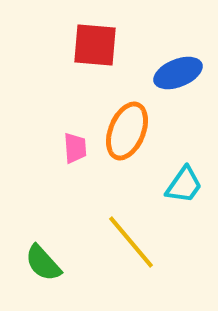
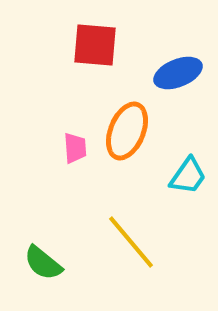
cyan trapezoid: moved 4 px right, 9 px up
green semicircle: rotated 9 degrees counterclockwise
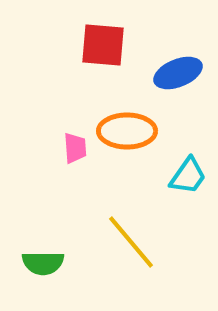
red square: moved 8 px right
orange ellipse: rotated 68 degrees clockwise
green semicircle: rotated 39 degrees counterclockwise
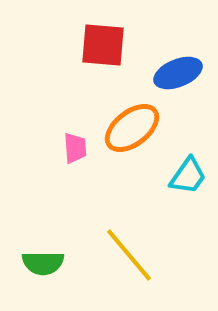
orange ellipse: moved 5 px right, 3 px up; rotated 38 degrees counterclockwise
yellow line: moved 2 px left, 13 px down
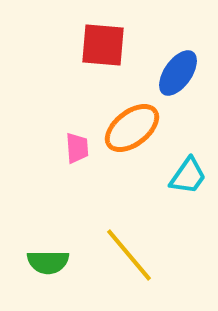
blue ellipse: rotated 33 degrees counterclockwise
pink trapezoid: moved 2 px right
green semicircle: moved 5 px right, 1 px up
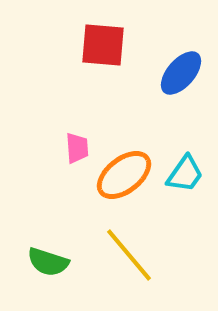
blue ellipse: moved 3 px right; rotated 6 degrees clockwise
orange ellipse: moved 8 px left, 47 px down
cyan trapezoid: moved 3 px left, 2 px up
green semicircle: rotated 18 degrees clockwise
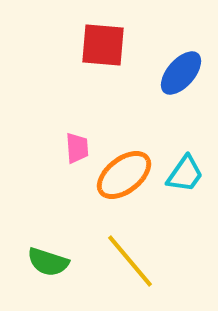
yellow line: moved 1 px right, 6 px down
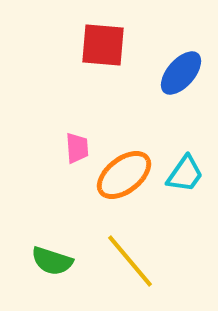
green semicircle: moved 4 px right, 1 px up
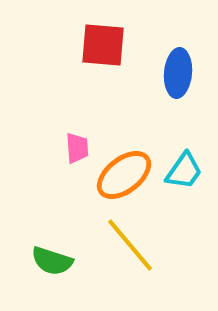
blue ellipse: moved 3 px left; rotated 36 degrees counterclockwise
cyan trapezoid: moved 1 px left, 3 px up
yellow line: moved 16 px up
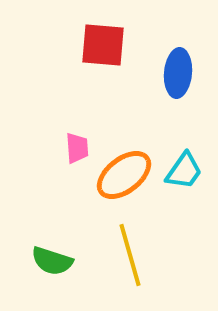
yellow line: moved 10 px down; rotated 24 degrees clockwise
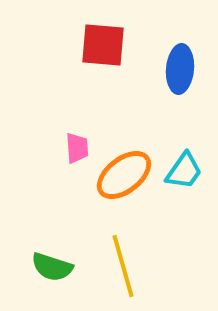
blue ellipse: moved 2 px right, 4 px up
yellow line: moved 7 px left, 11 px down
green semicircle: moved 6 px down
